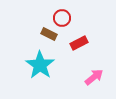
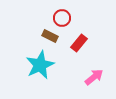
brown rectangle: moved 1 px right, 2 px down
red rectangle: rotated 24 degrees counterclockwise
cyan star: rotated 12 degrees clockwise
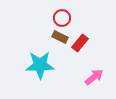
brown rectangle: moved 10 px right, 1 px down
red rectangle: moved 1 px right
cyan star: rotated 24 degrees clockwise
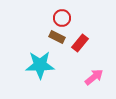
brown rectangle: moved 3 px left
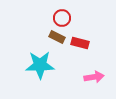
red rectangle: rotated 66 degrees clockwise
pink arrow: rotated 30 degrees clockwise
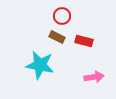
red circle: moved 2 px up
red rectangle: moved 4 px right, 2 px up
cyan star: rotated 12 degrees clockwise
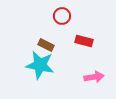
brown rectangle: moved 11 px left, 8 px down
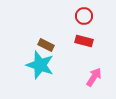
red circle: moved 22 px right
cyan star: rotated 8 degrees clockwise
pink arrow: rotated 48 degrees counterclockwise
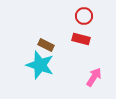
red rectangle: moved 3 px left, 2 px up
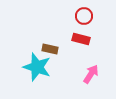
brown rectangle: moved 4 px right, 4 px down; rotated 14 degrees counterclockwise
cyan star: moved 3 px left, 2 px down
pink arrow: moved 3 px left, 3 px up
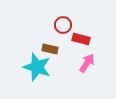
red circle: moved 21 px left, 9 px down
pink arrow: moved 4 px left, 11 px up
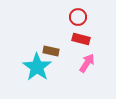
red circle: moved 15 px right, 8 px up
brown rectangle: moved 1 px right, 2 px down
cyan star: rotated 16 degrees clockwise
